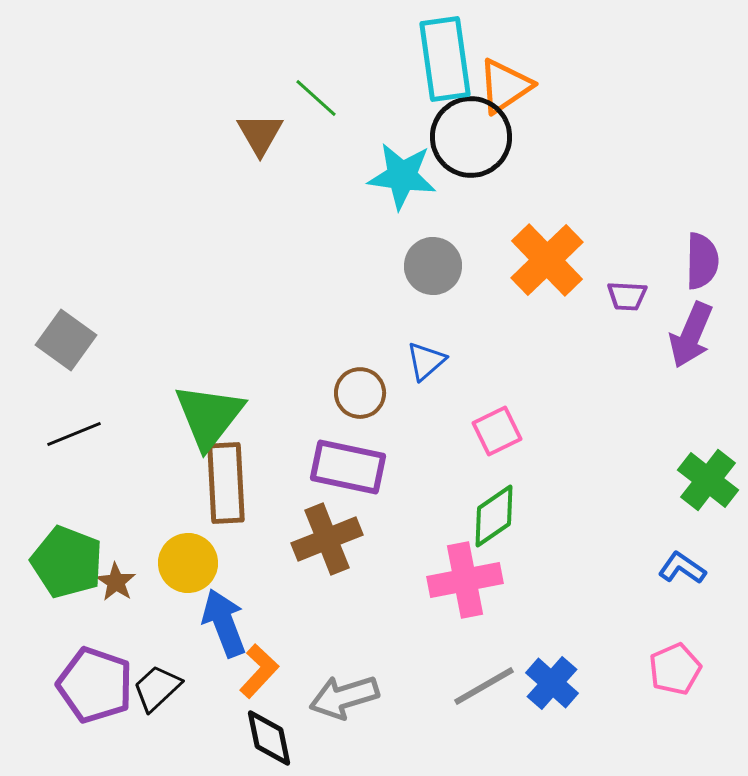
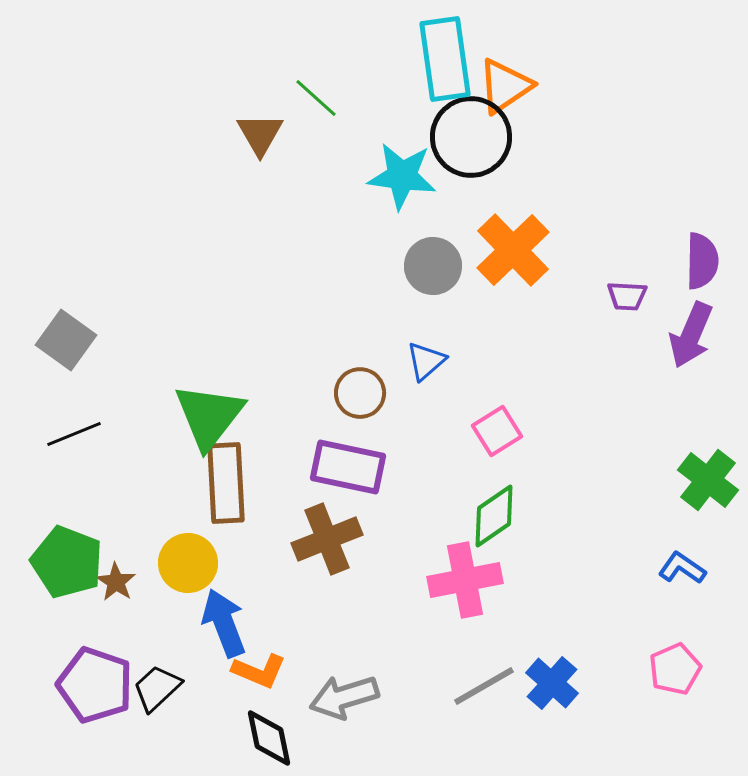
orange cross: moved 34 px left, 10 px up
pink square: rotated 6 degrees counterclockwise
orange L-shape: rotated 70 degrees clockwise
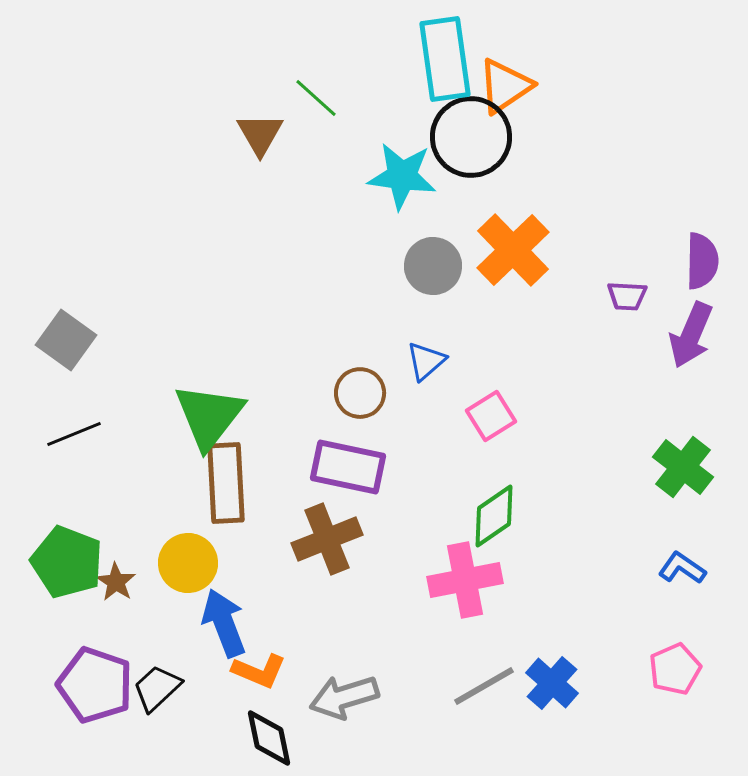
pink square: moved 6 px left, 15 px up
green cross: moved 25 px left, 13 px up
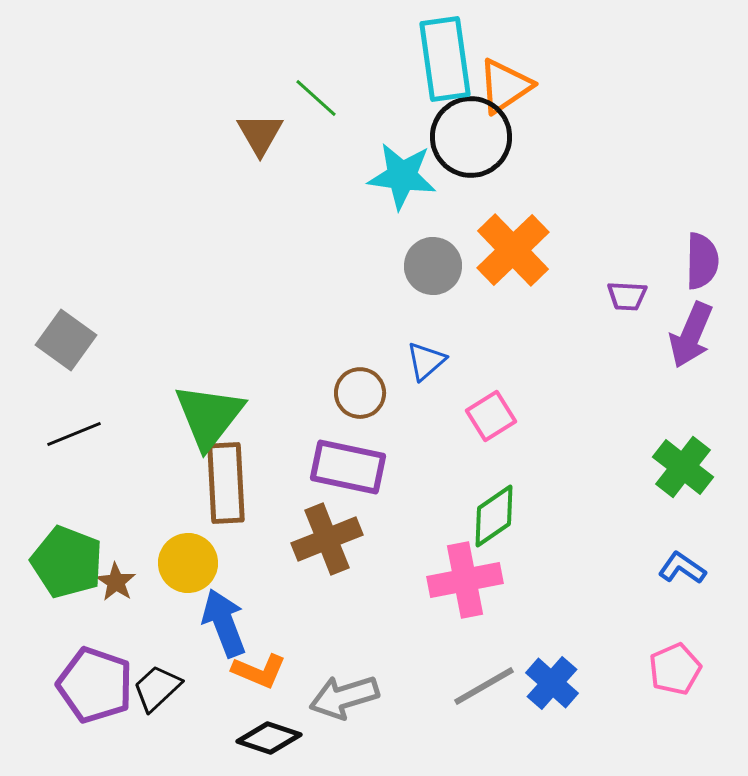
black diamond: rotated 60 degrees counterclockwise
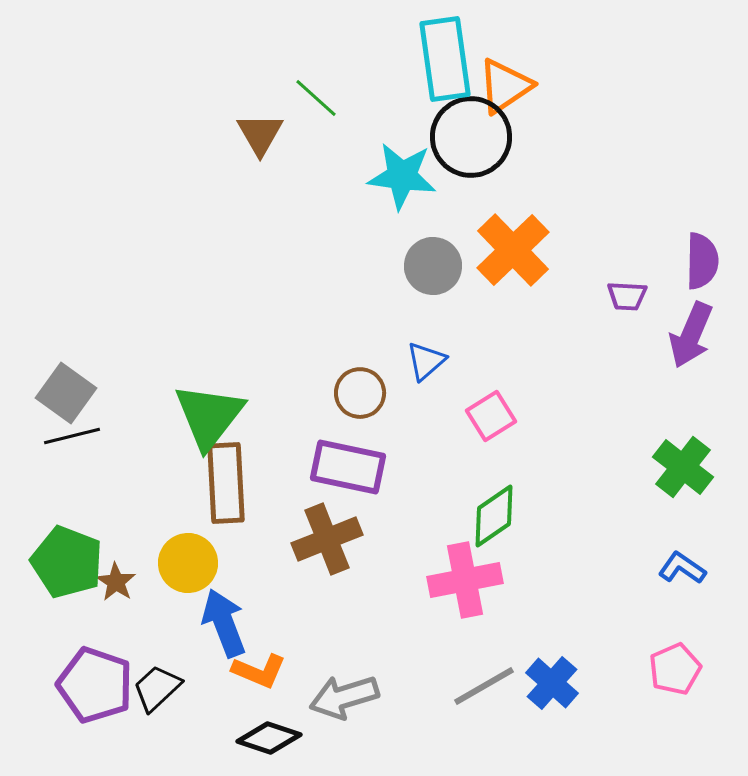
gray square: moved 53 px down
black line: moved 2 px left, 2 px down; rotated 8 degrees clockwise
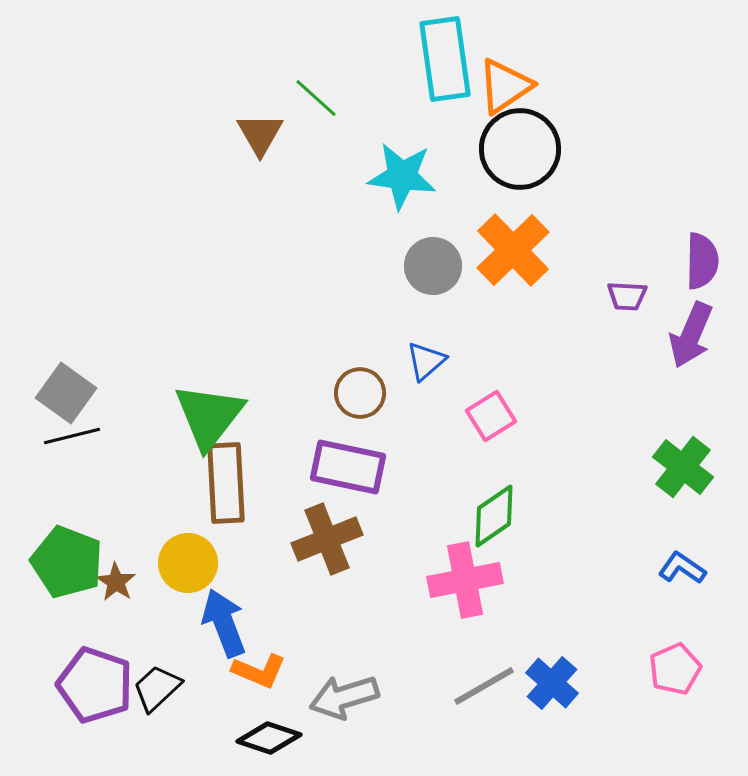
black circle: moved 49 px right, 12 px down
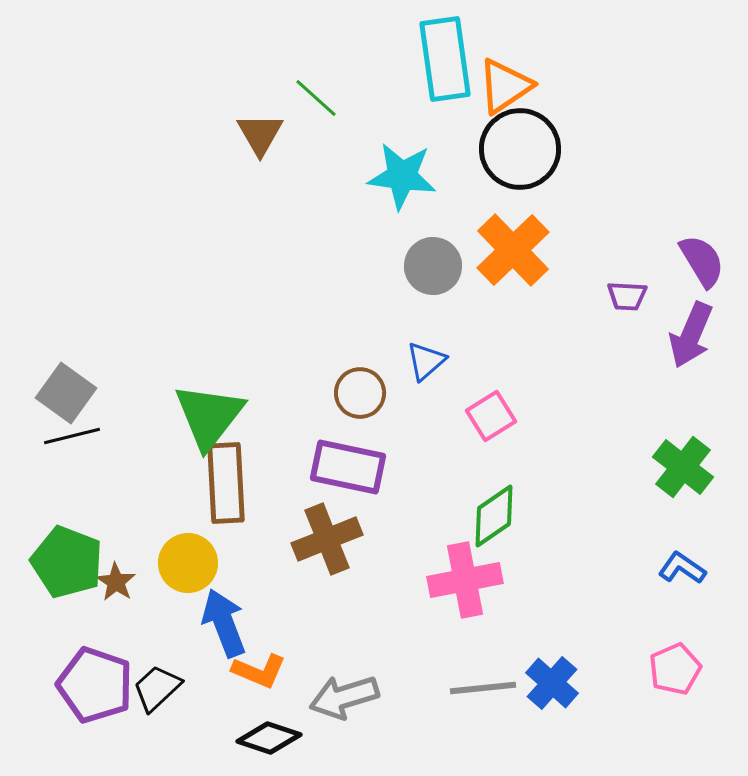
purple semicircle: rotated 32 degrees counterclockwise
gray line: moved 1 px left, 2 px down; rotated 24 degrees clockwise
